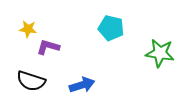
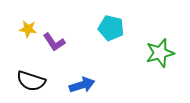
purple L-shape: moved 6 px right, 5 px up; rotated 140 degrees counterclockwise
green star: rotated 24 degrees counterclockwise
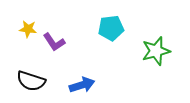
cyan pentagon: rotated 20 degrees counterclockwise
green star: moved 4 px left, 2 px up
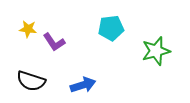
blue arrow: moved 1 px right
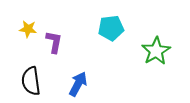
purple L-shape: rotated 135 degrees counterclockwise
green star: rotated 16 degrees counterclockwise
black semicircle: rotated 64 degrees clockwise
blue arrow: moved 5 px left, 1 px up; rotated 45 degrees counterclockwise
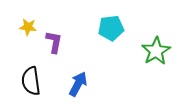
yellow star: moved 2 px up
